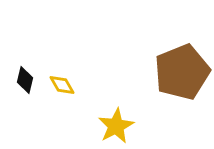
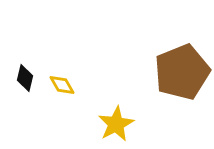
black diamond: moved 2 px up
yellow star: moved 2 px up
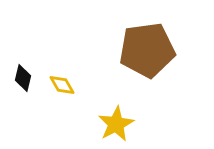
brown pentagon: moved 35 px left, 22 px up; rotated 14 degrees clockwise
black diamond: moved 2 px left
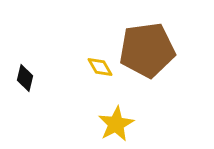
black diamond: moved 2 px right
yellow diamond: moved 38 px right, 18 px up
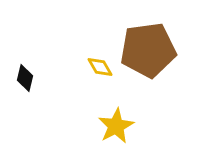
brown pentagon: moved 1 px right
yellow star: moved 2 px down
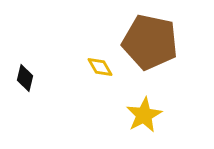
brown pentagon: moved 2 px right, 8 px up; rotated 20 degrees clockwise
yellow star: moved 28 px right, 11 px up
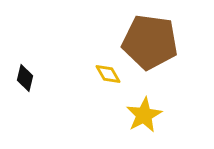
brown pentagon: rotated 4 degrees counterclockwise
yellow diamond: moved 8 px right, 7 px down
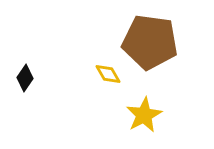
black diamond: rotated 20 degrees clockwise
